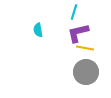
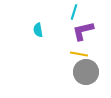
purple L-shape: moved 5 px right, 2 px up
yellow line: moved 6 px left, 6 px down
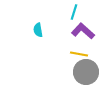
purple L-shape: rotated 55 degrees clockwise
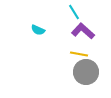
cyan line: rotated 49 degrees counterclockwise
cyan semicircle: rotated 56 degrees counterclockwise
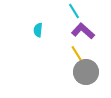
cyan line: moved 1 px up
cyan semicircle: rotated 72 degrees clockwise
yellow line: moved 2 px left; rotated 48 degrees clockwise
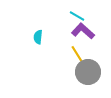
cyan line: moved 3 px right, 5 px down; rotated 28 degrees counterclockwise
cyan semicircle: moved 7 px down
gray circle: moved 2 px right
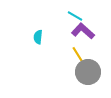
cyan line: moved 2 px left
yellow line: moved 1 px right, 1 px down
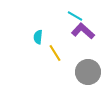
yellow line: moved 23 px left, 2 px up
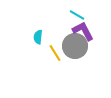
cyan line: moved 2 px right, 1 px up
purple L-shape: rotated 20 degrees clockwise
gray circle: moved 13 px left, 26 px up
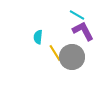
gray circle: moved 3 px left, 11 px down
